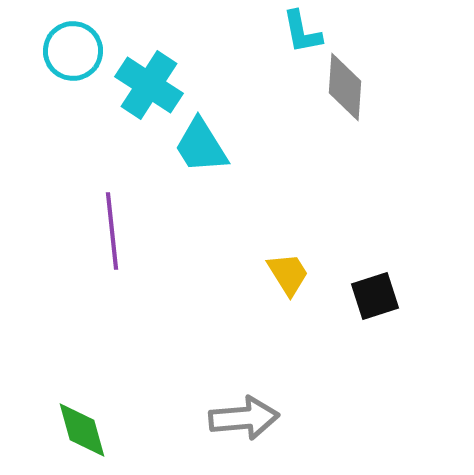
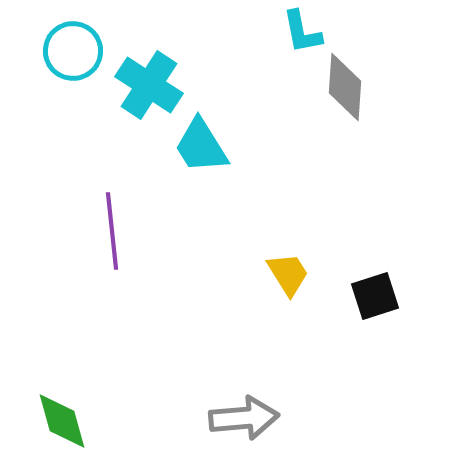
green diamond: moved 20 px left, 9 px up
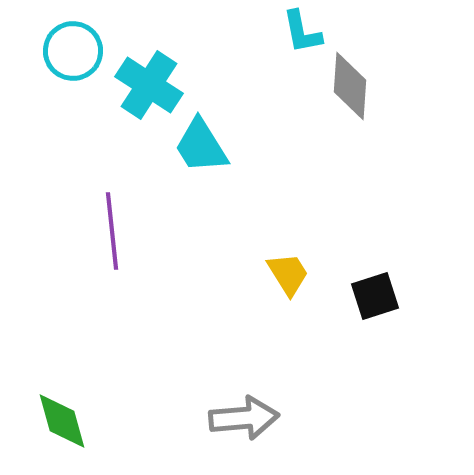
gray diamond: moved 5 px right, 1 px up
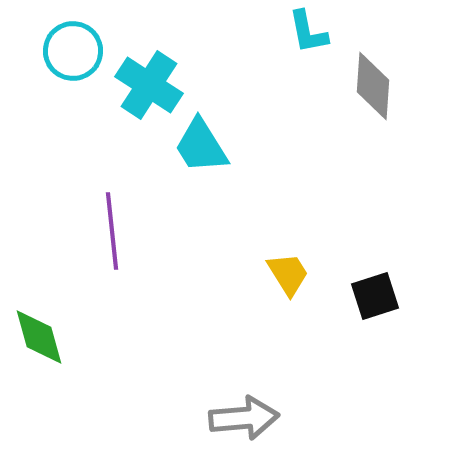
cyan L-shape: moved 6 px right
gray diamond: moved 23 px right
green diamond: moved 23 px left, 84 px up
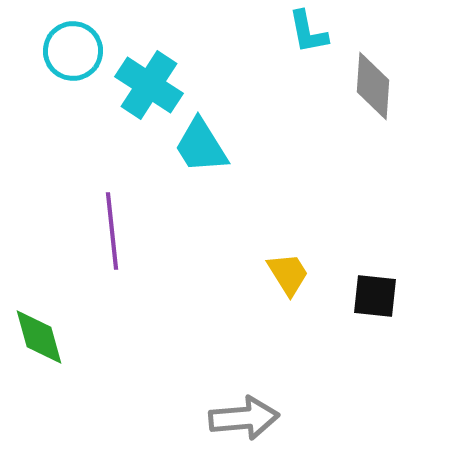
black square: rotated 24 degrees clockwise
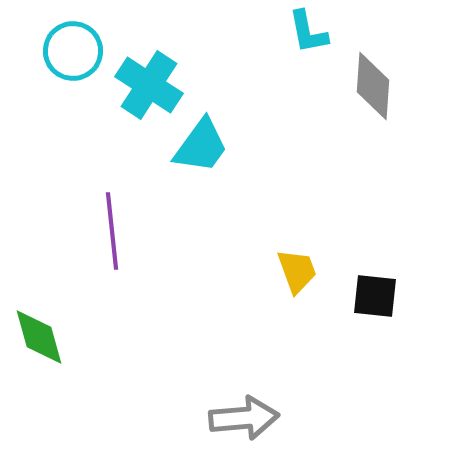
cyan trapezoid: rotated 112 degrees counterclockwise
yellow trapezoid: moved 9 px right, 3 px up; rotated 12 degrees clockwise
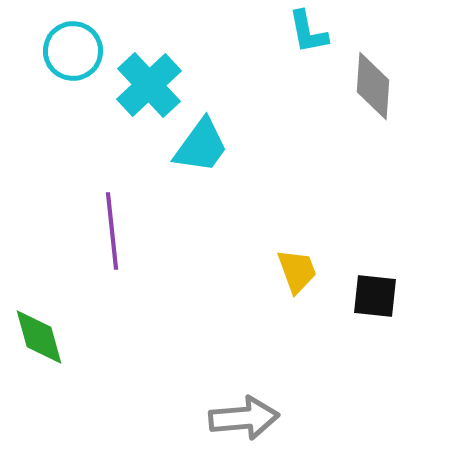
cyan cross: rotated 14 degrees clockwise
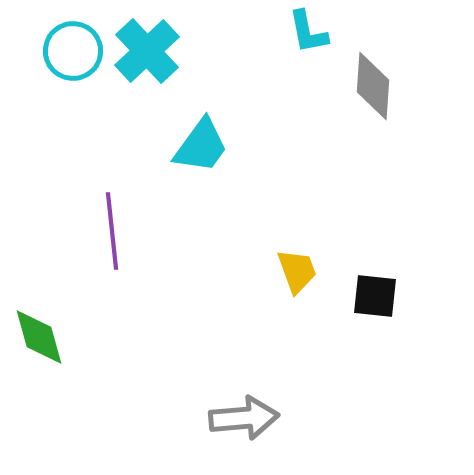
cyan cross: moved 2 px left, 34 px up
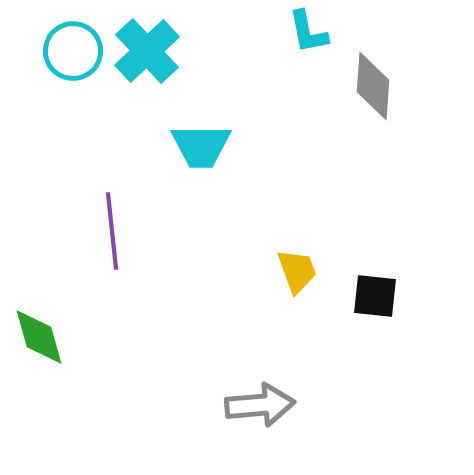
cyan trapezoid: rotated 54 degrees clockwise
gray arrow: moved 16 px right, 13 px up
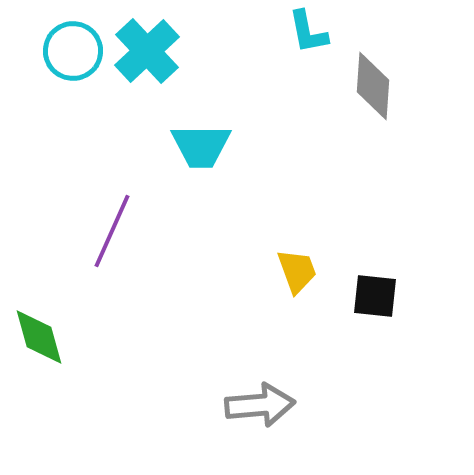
purple line: rotated 30 degrees clockwise
